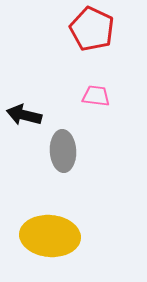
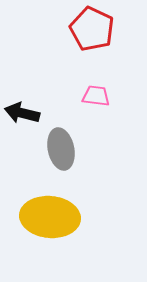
black arrow: moved 2 px left, 2 px up
gray ellipse: moved 2 px left, 2 px up; rotated 9 degrees counterclockwise
yellow ellipse: moved 19 px up
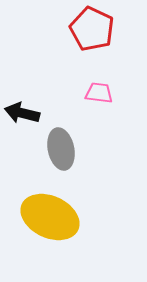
pink trapezoid: moved 3 px right, 3 px up
yellow ellipse: rotated 20 degrees clockwise
